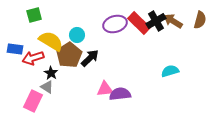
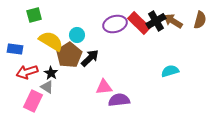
red arrow: moved 6 px left, 14 px down
pink triangle: moved 1 px left, 2 px up
purple semicircle: moved 1 px left, 6 px down
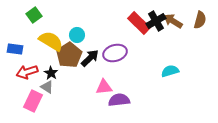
green square: rotated 21 degrees counterclockwise
purple ellipse: moved 29 px down
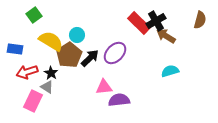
brown arrow: moved 7 px left, 15 px down
purple ellipse: rotated 30 degrees counterclockwise
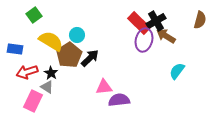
purple ellipse: moved 29 px right, 13 px up; rotated 30 degrees counterclockwise
cyan semicircle: moved 7 px right; rotated 36 degrees counterclockwise
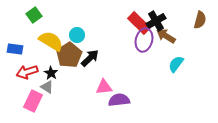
cyan semicircle: moved 1 px left, 7 px up
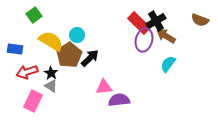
brown semicircle: rotated 96 degrees clockwise
cyan semicircle: moved 8 px left
gray triangle: moved 4 px right, 1 px up
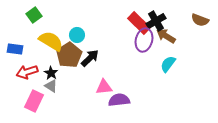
pink rectangle: moved 1 px right
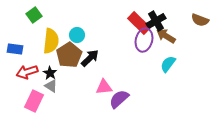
yellow semicircle: rotated 65 degrees clockwise
black star: moved 1 px left
purple semicircle: moved 1 px up; rotated 35 degrees counterclockwise
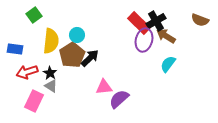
brown pentagon: moved 3 px right
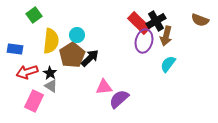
brown arrow: rotated 108 degrees counterclockwise
purple ellipse: moved 1 px down
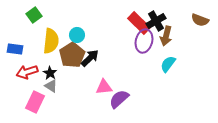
pink rectangle: moved 1 px right, 1 px down
